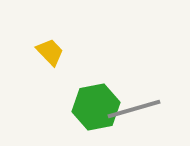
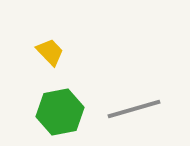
green hexagon: moved 36 px left, 5 px down
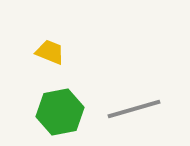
yellow trapezoid: rotated 24 degrees counterclockwise
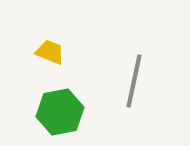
gray line: moved 28 px up; rotated 62 degrees counterclockwise
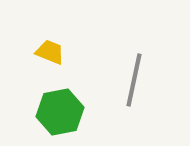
gray line: moved 1 px up
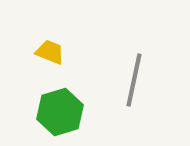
green hexagon: rotated 6 degrees counterclockwise
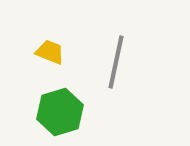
gray line: moved 18 px left, 18 px up
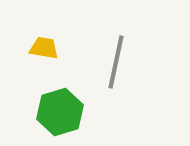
yellow trapezoid: moved 6 px left, 4 px up; rotated 12 degrees counterclockwise
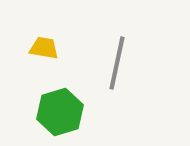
gray line: moved 1 px right, 1 px down
